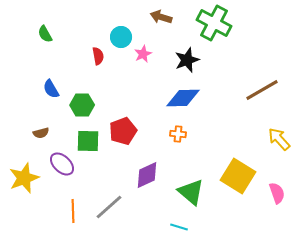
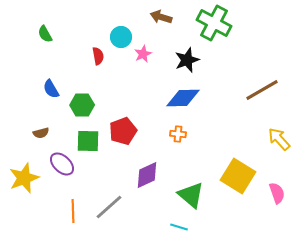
green triangle: moved 3 px down
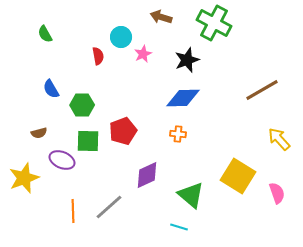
brown semicircle: moved 2 px left
purple ellipse: moved 4 px up; rotated 20 degrees counterclockwise
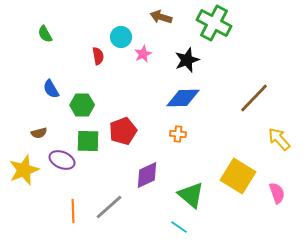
brown line: moved 8 px left, 8 px down; rotated 16 degrees counterclockwise
yellow star: moved 8 px up
cyan line: rotated 18 degrees clockwise
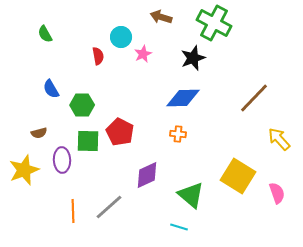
black star: moved 6 px right, 2 px up
red pentagon: moved 3 px left, 1 px down; rotated 24 degrees counterclockwise
purple ellipse: rotated 65 degrees clockwise
cyan line: rotated 18 degrees counterclockwise
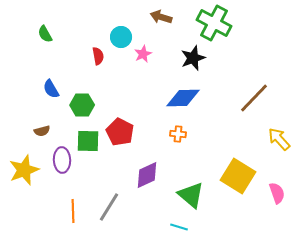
brown semicircle: moved 3 px right, 2 px up
gray line: rotated 16 degrees counterclockwise
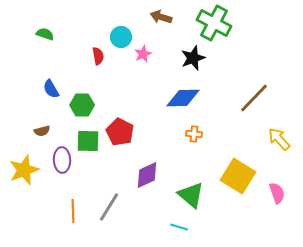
green semicircle: rotated 138 degrees clockwise
orange cross: moved 16 px right
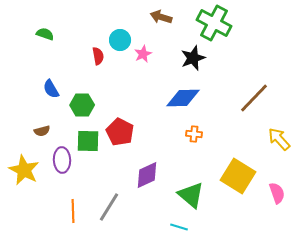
cyan circle: moved 1 px left, 3 px down
yellow star: rotated 24 degrees counterclockwise
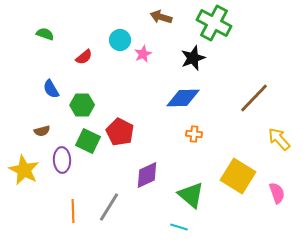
red semicircle: moved 14 px left, 1 px down; rotated 60 degrees clockwise
green square: rotated 25 degrees clockwise
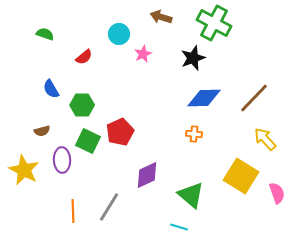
cyan circle: moved 1 px left, 6 px up
blue diamond: moved 21 px right
red pentagon: rotated 20 degrees clockwise
yellow arrow: moved 14 px left
yellow square: moved 3 px right
